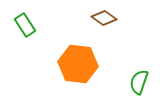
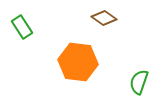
green rectangle: moved 3 px left, 2 px down
orange hexagon: moved 2 px up
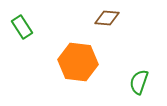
brown diamond: moved 3 px right; rotated 30 degrees counterclockwise
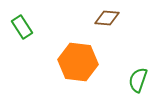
green semicircle: moved 1 px left, 2 px up
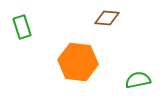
green rectangle: rotated 15 degrees clockwise
green semicircle: rotated 60 degrees clockwise
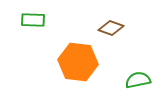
brown diamond: moved 4 px right, 10 px down; rotated 15 degrees clockwise
green rectangle: moved 11 px right, 7 px up; rotated 70 degrees counterclockwise
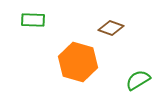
orange hexagon: rotated 9 degrees clockwise
green semicircle: rotated 20 degrees counterclockwise
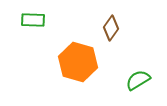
brown diamond: rotated 75 degrees counterclockwise
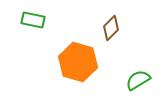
green rectangle: rotated 10 degrees clockwise
brown diamond: rotated 10 degrees clockwise
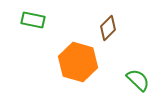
brown diamond: moved 3 px left
green semicircle: rotated 75 degrees clockwise
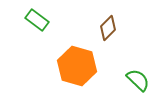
green rectangle: moved 4 px right; rotated 25 degrees clockwise
orange hexagon: moved 1 px left, 4 px down
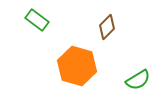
brown diamond: moved 1 px left, 1 px up
green semicircle: rotated 105 degrees clockwise
